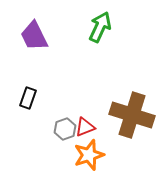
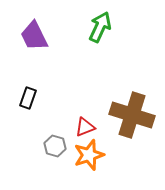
gray hexagon: moved 10 px left, 17 px down; rotated 25 degrees counterclockwise
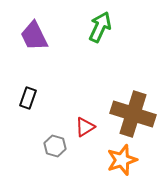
brown cross: moved 1 px right, 1 px up
red triangle: rotated 10 degrees counterclockwise
orange star: moved 33 px right, 5 px down
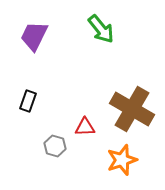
green arrow: moved 1 px right, 2 px down; rotated 116 degrees clockwise
purple trapezoid: rotated 52 degrees clockwise
black rectangle: moved 3 px down
brown cross: moved 1 px left, 5 px up; rotated 12 degrees clockwise
red triangle: rotated 30 degrees clockwise
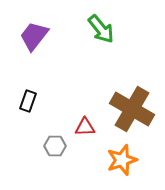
purple trapezoid: rotated 12 degrees clockwise
gray hexagon: rotated 15 degrees counterclockwise
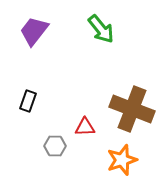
purple trapezoid: moved 5 px up
brown cross: rotated 9 degrees counterclockwise
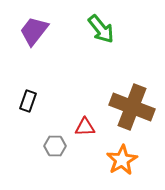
brown cross: moved 2 px up
orange star: rotated 12 degrees counterclockwise
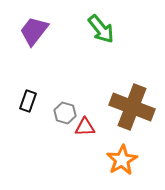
gray hexagon: moved 10 px right, 33 px up; rotated 15 degrees clockwise
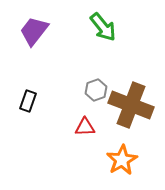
green arrow: moved 2 px right, 2 px up
brown cross: moved 1 px left, 2 px up
gray hexagon: moved 31 px right, 23 px up; rotated 25 degrees clockwise
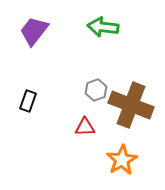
green arrow: rotated 136 degrees clockwise
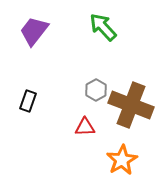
green arrow: rotated 40 degrees clockwise
gray hexagon: rotated 10 degrees counterclockwise
